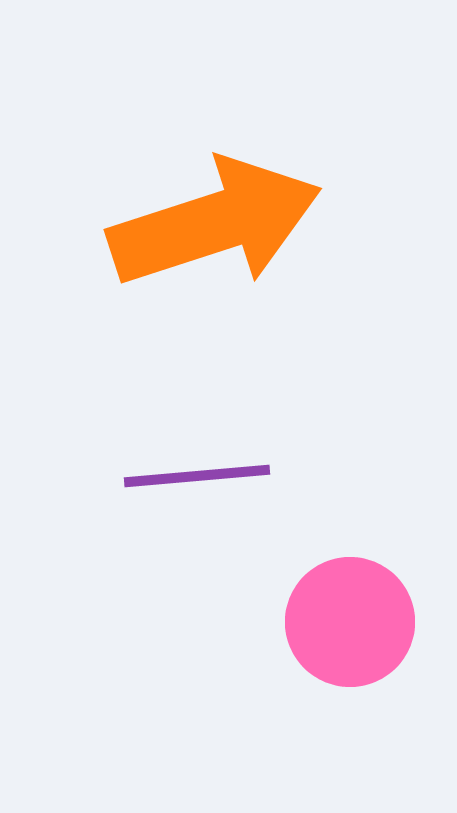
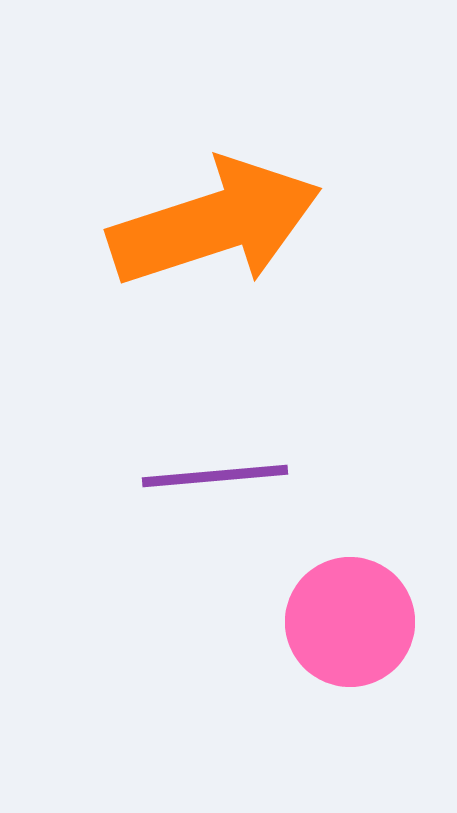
purple line: moved 18 px right
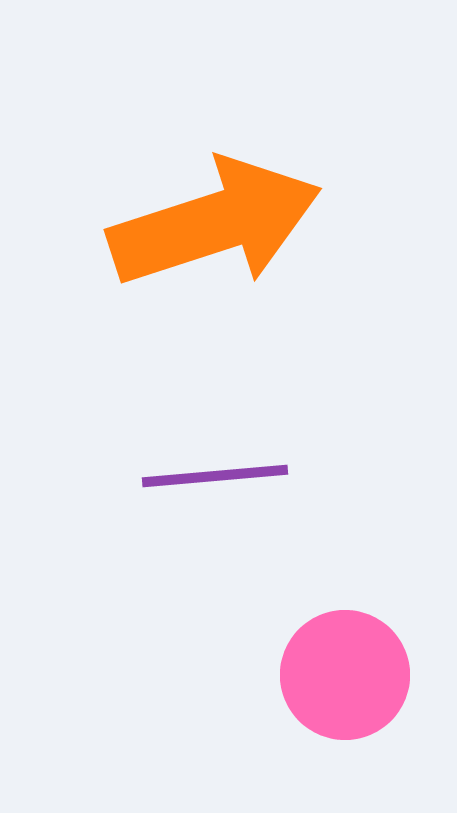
pink circle: moved 5 px left, 53 px down
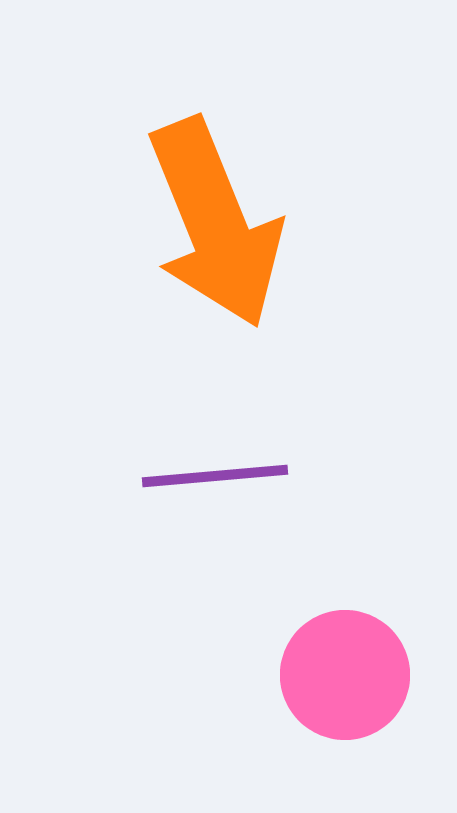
orange arrow: rotated 86 degrees clockwise
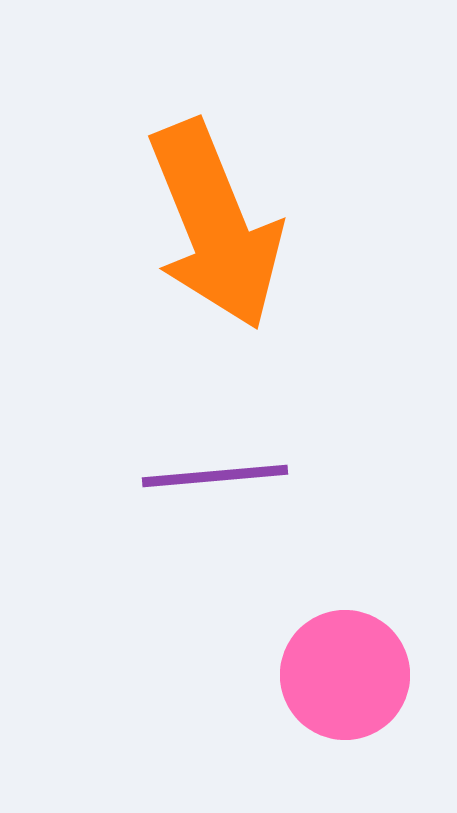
orange arrow: moved 2 px down
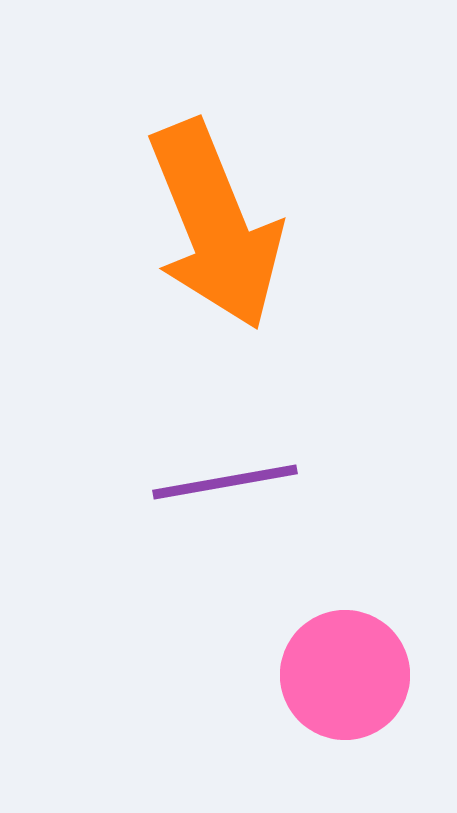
purple line: moved 10 px right, 6 px down; rotated 5 degrees counterclockwise
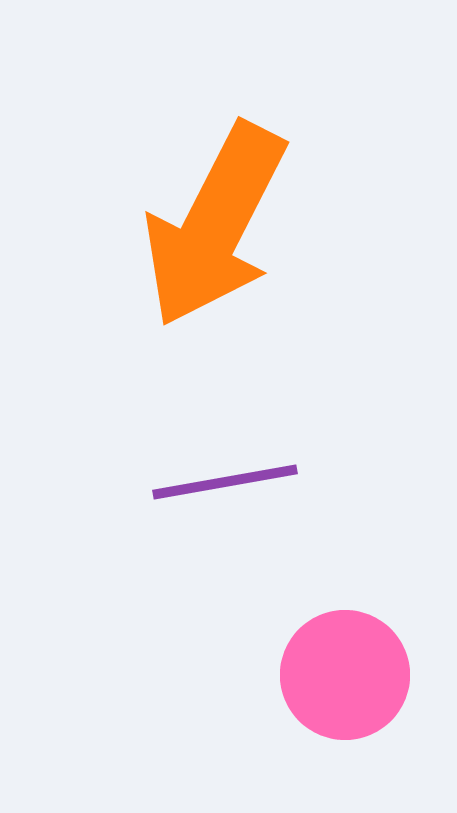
orange arrow: rotated 49 degrees clockwise
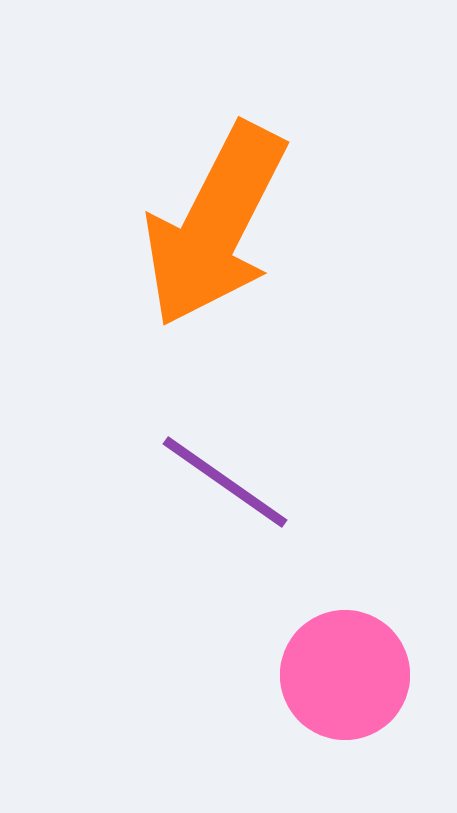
purple line: rotated 45 degrees clockwise
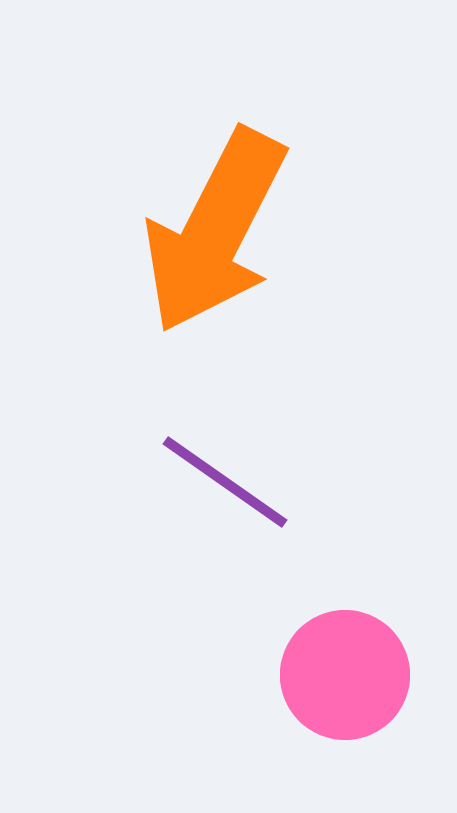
orange arrow: moved 6 px down
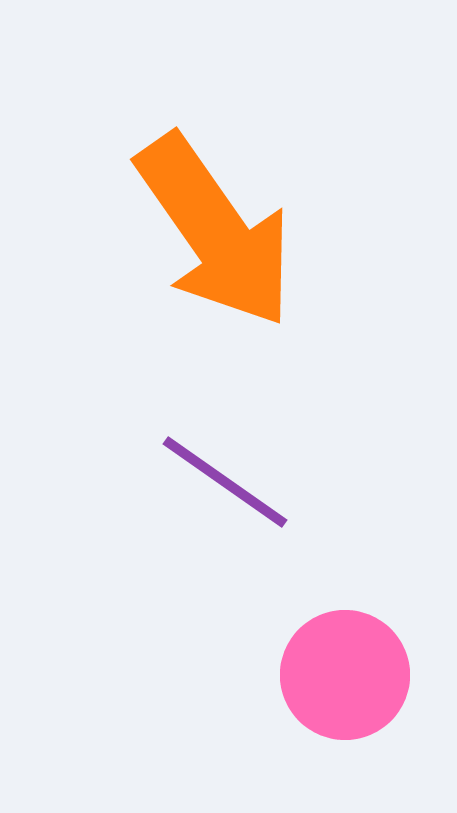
orange arrow: rotated 62 degrees counterclockwise
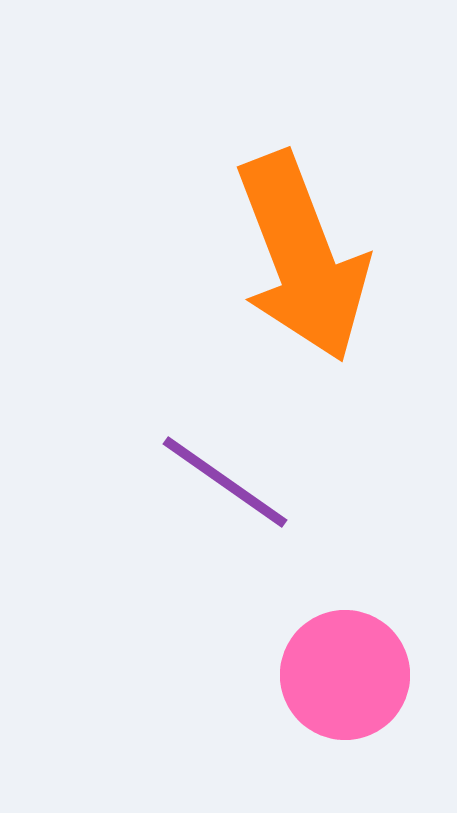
orange arrow: moved 87 px right, 26 px down; rotated 14 degrees clockwise
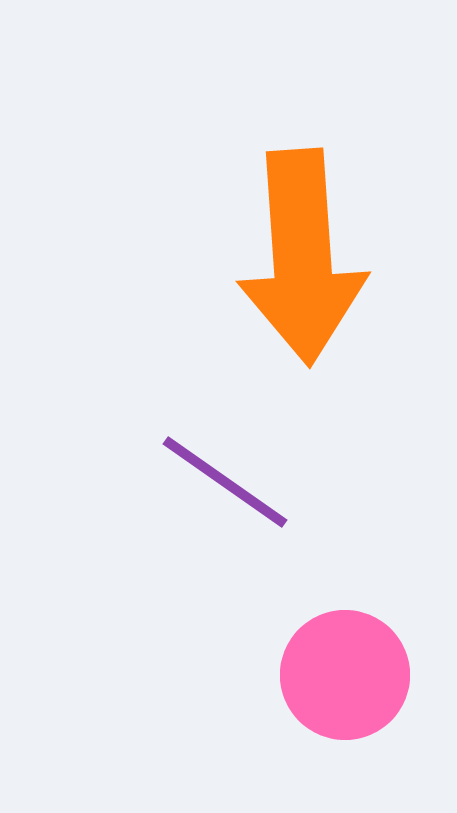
orange arrow: rotated 17 degrees clockwise
